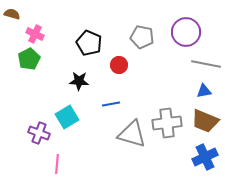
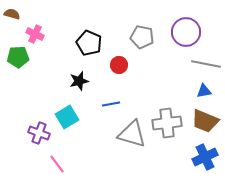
green pentagon: moved 11 px left, 2 px up; rotated 25 degrees clockwise
black star: rotated 18 degrees counterclockwise
pink line: rotated 42 degrees counterclockwise
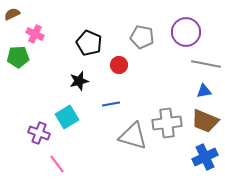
brown semicircle: rotated 42 degrees counterclockwise
gray triangle: moved 1 px right, 2 px down
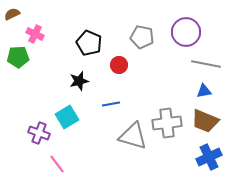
blue cross: moved 4 px right
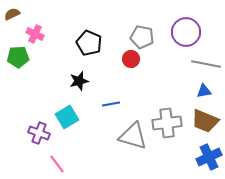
red circle: moved 12 px right, 6 px up
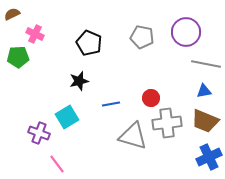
red circle: moved 20 px right, 39 px down
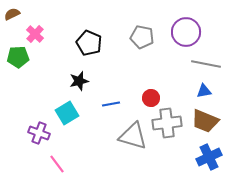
pink cross: rotated 18 degrees clockwise
cyan square: moved 4 px up
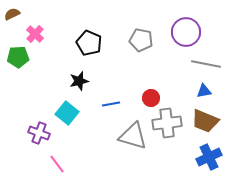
gray pentagon: moved 1 px left, 3 px down
cyan square: rotated 20 degrees counterclockwise
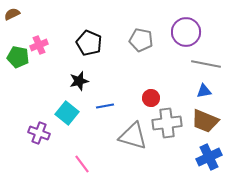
pink cross: moved 4 px right, 11 px down; rotated 24 degrees clockwise
green pentagon: rotated 15 degrees clockwise
blue line: moved 6 px left, 2 px down
pink line: moved 25 px right
